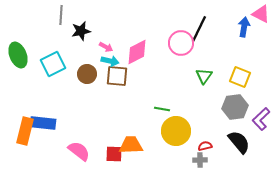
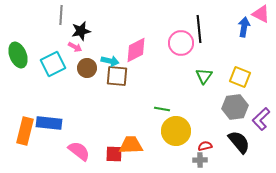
black line: rotated 32 degrees counterclockwise
pink arrow: moved 31 px left
pink diamond: moved 1 px left, 2 px up
brown circle: moved 6 px up
blue rectangle: moved 6 px right
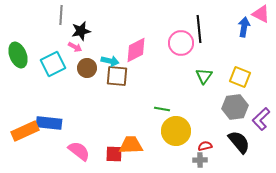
orange rectangle: rotated 52 degrees clockwise
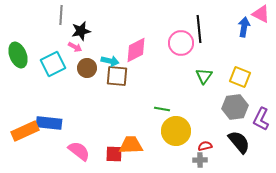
purple L-shape: rotated 20 degrees counterclockwise
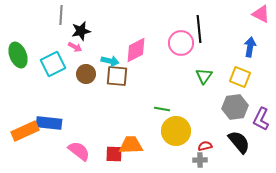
blue arrow: moved 6 px right, 20 px down
brown circle: moved 1 px left, 6 px down
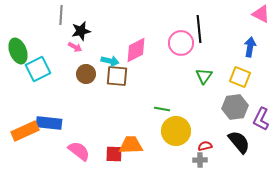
green ellipse: moved 4 px up
cyan square: moved 15 px left, 5 px down
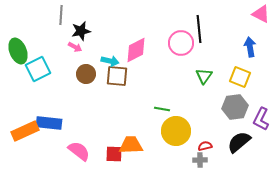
blue arrow: rotated 18 degrees counterclockwise
black semicircle: rotated 90 degrees counterclockwise
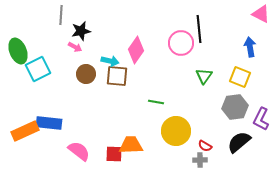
pink diamond: rotated 28 degrees counterclockwise
green line: moved 6 px left, 7 px up
red semicircle: rotated 136 degrees counterclockwise
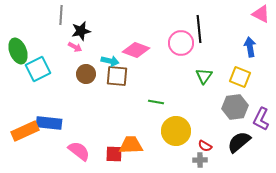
pink diamond: rotated 76 degrees clockwise
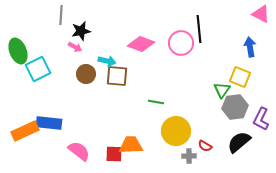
pink diamond: moved 5 px right, 6 px up
cyan arrow: moved 3 px left
green triangle: moved 18 px right, 14 px down
gray cross: moved 11 px left, 4 px up
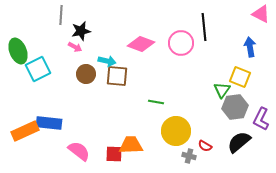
black line: moved 5 px right, 2 px up
gray cross: rotated 16 degrees clockwise
